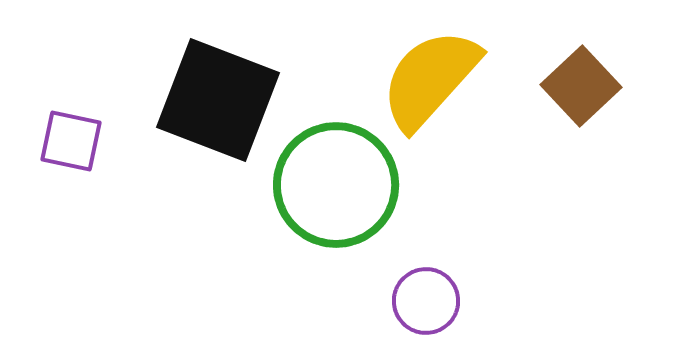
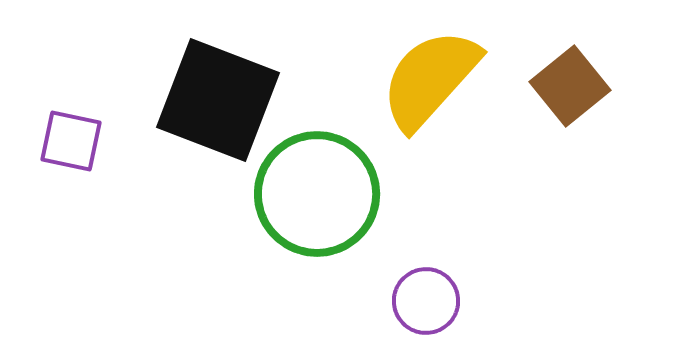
brown square: moved 11 px left; rotated 4 degrees clockwise
green circle: moved 19 px left, 9 px down
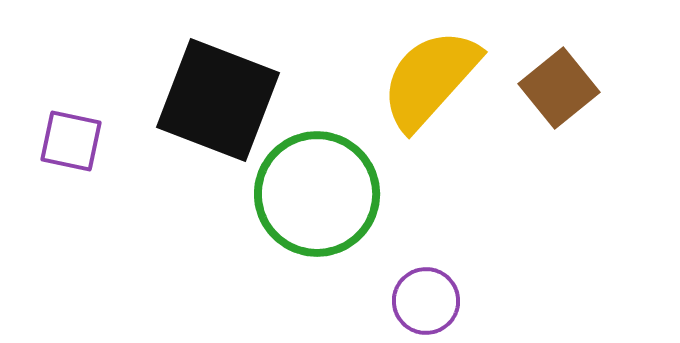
brown square: moved 11 px left, 2 px down
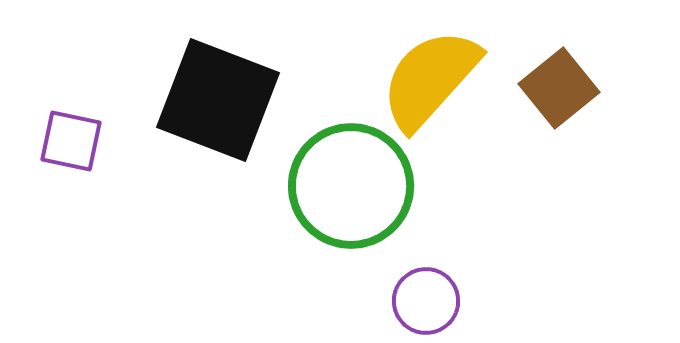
green circle: moved 34 px right, 8 px up
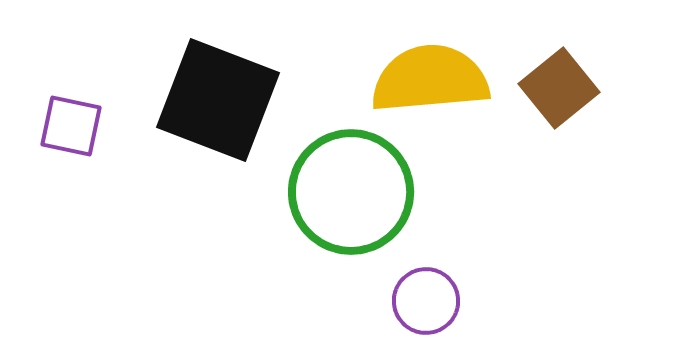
yellow semicircle: rotated 43 degrees clockwise
purple square: moved 15 px up
green circle: moved 6 px down
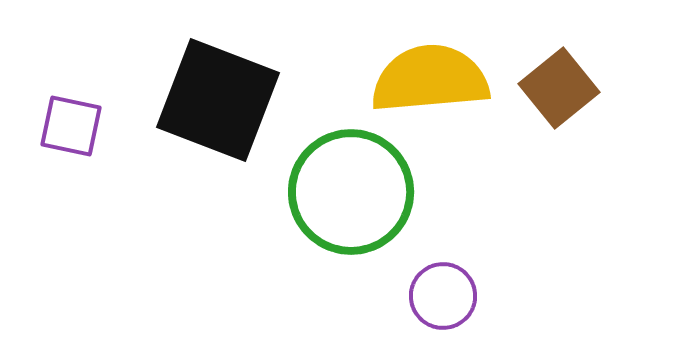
purple circle: moved 17 px right, 5 px up
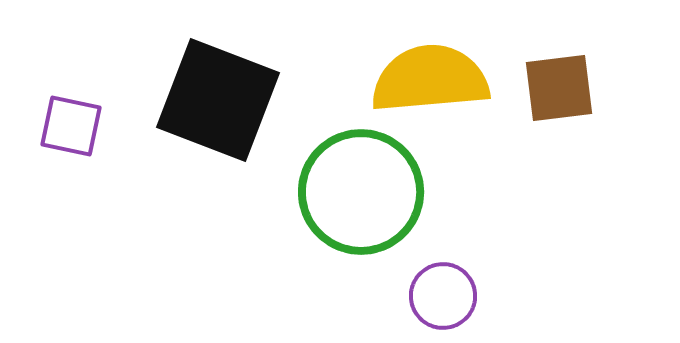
brown square: rotated 32 degrees clockwise
green circle: moved 10 px right
